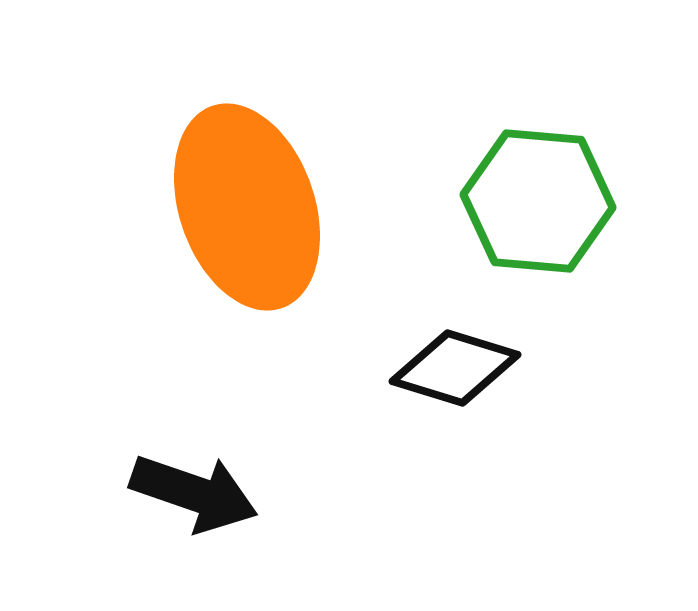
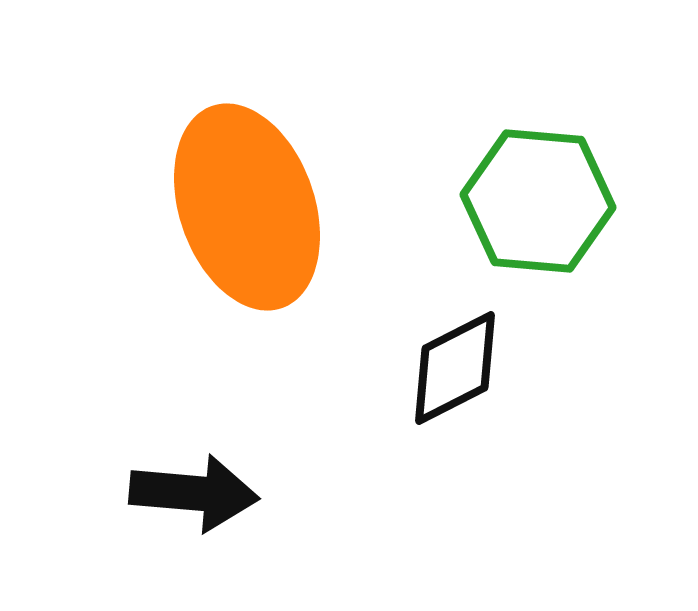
black diamond: rotated 44 degrees counterclockwise
black arrow: rotated 14 degrees counterclockwise
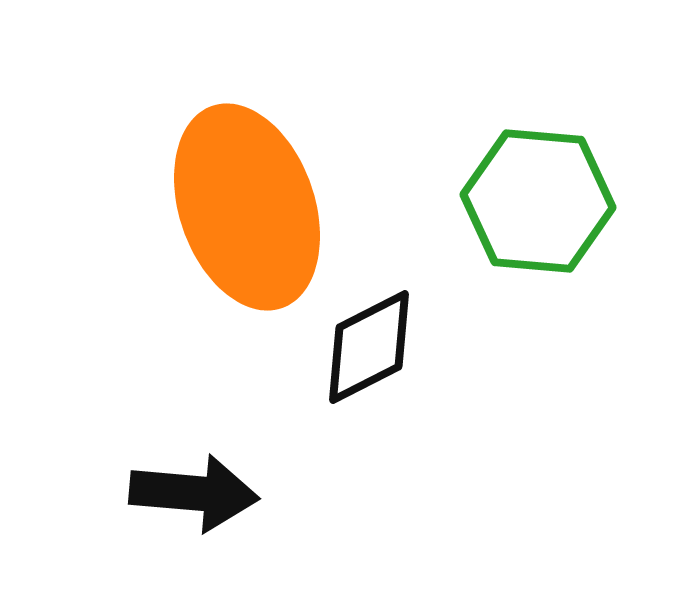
black diamond: moved 86 px left, 21 px up
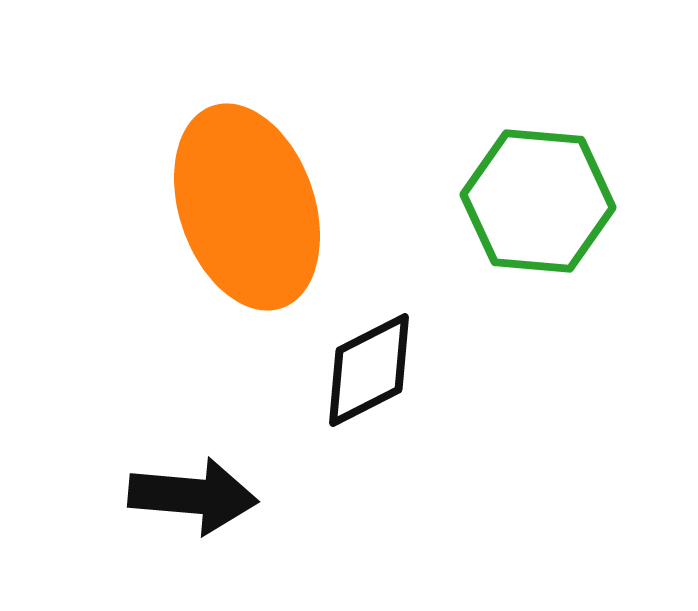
black diamond: moved 23 px down
black arrow: moved 1 px left, 3 px down
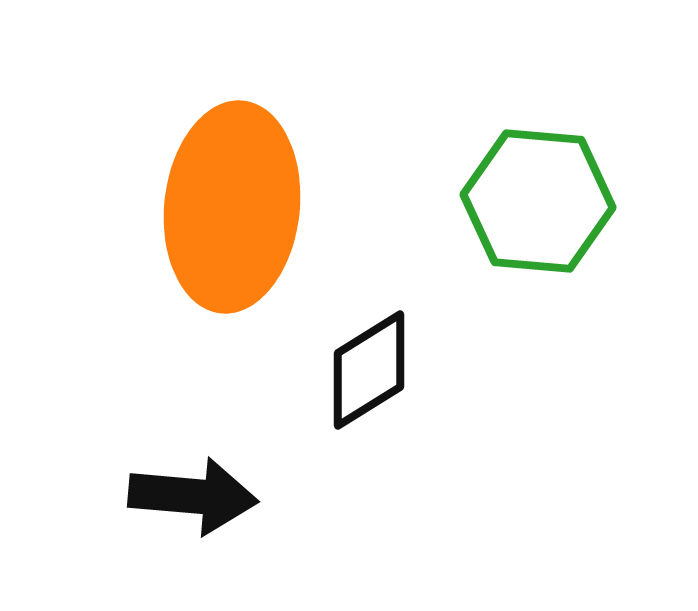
orange ellipse: moved 15 px left; rotated 25 degrees clockwise
black diamond: rotated 5 degrees counterclockwise
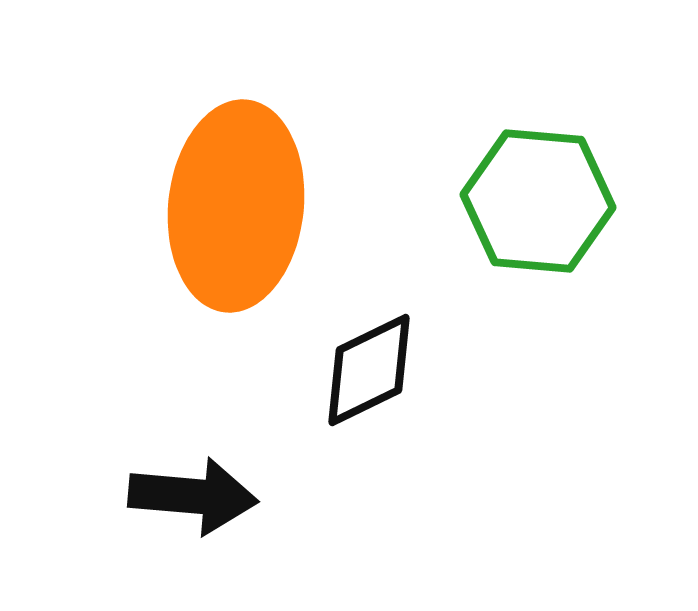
orange ellipse: moved 4 px right, 1 px up
black diamond: rotated 6 degrees clockwise
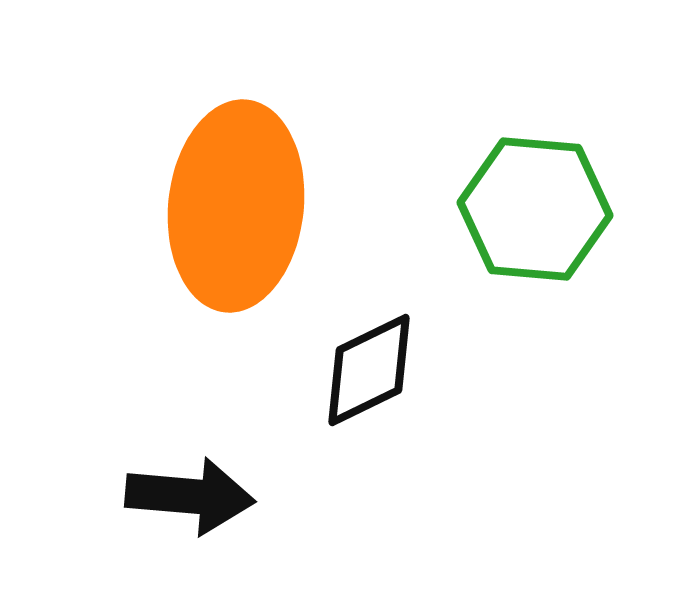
green hexagon: moved 3 px left, 8 px down
black arrow: moved 3 px left
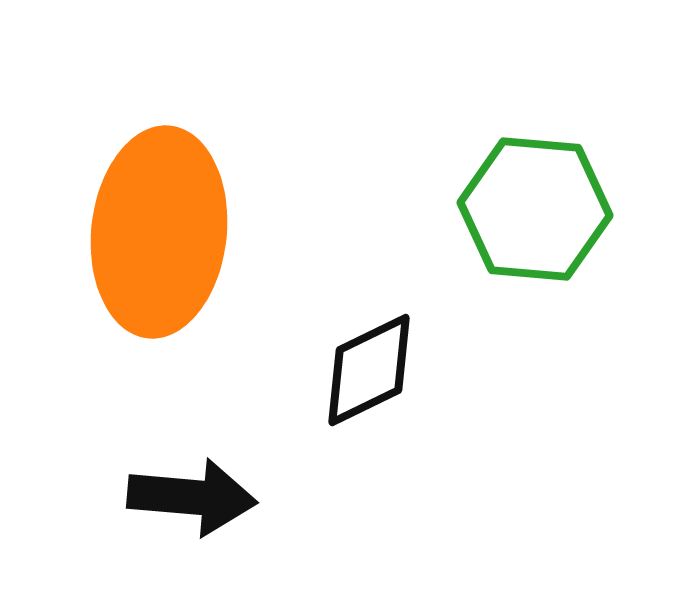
orange ellipse: moved 77 px left, 26 px down
black arrow: moved 2 px right, 1 px down
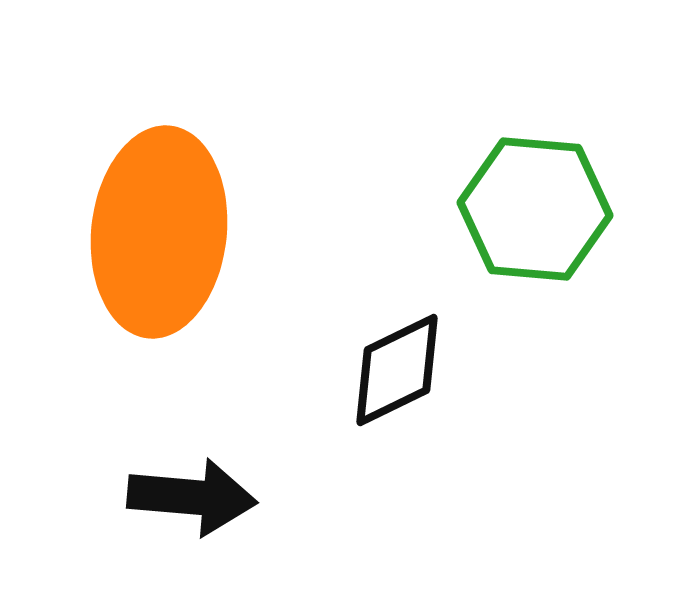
black diamond: moved 28 px right
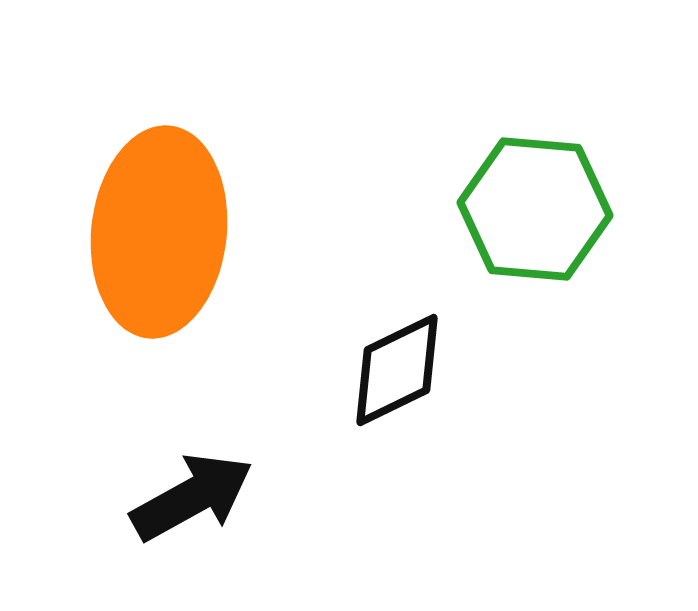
black arrow: rotated 34 degrees counterclockwise
